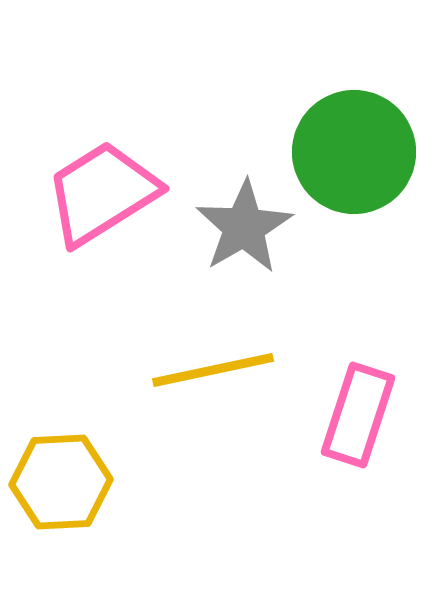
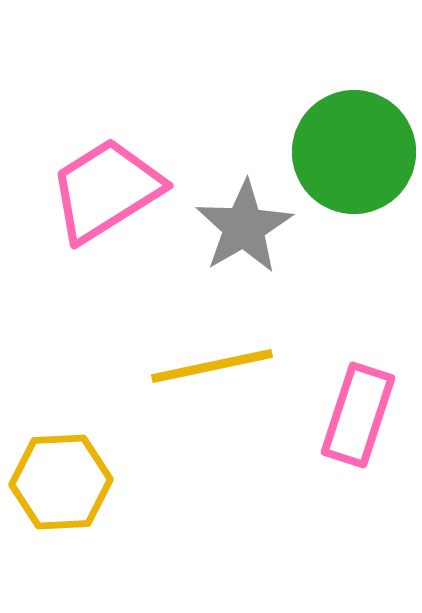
pink trapezoid: moved 4 px right, 3 px up
yellow line: moved 1 px left, 4 px up
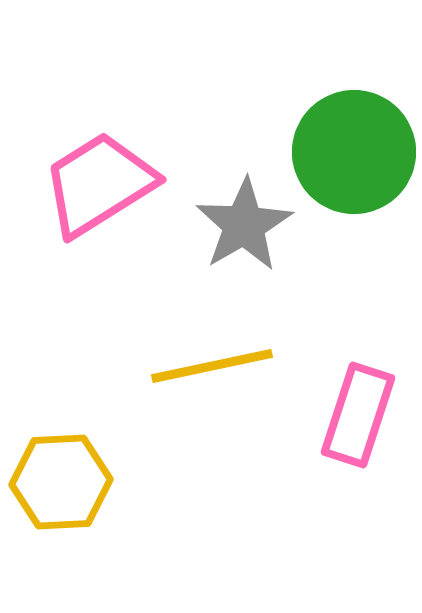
pink trapezoid: moved 7 px left, 6 px up
gray star: moved 2 px up
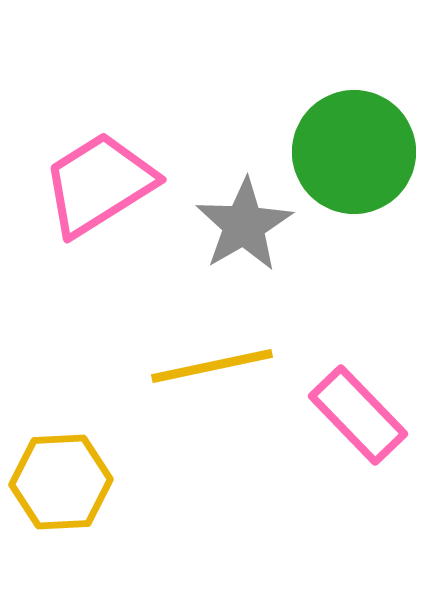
pink rectangle: rotated 62 degrees counterclockwise
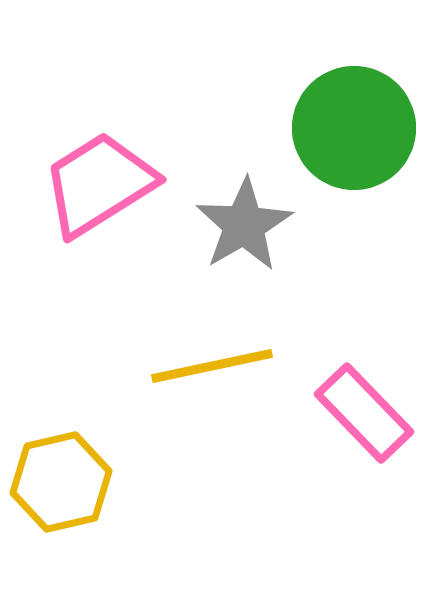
green circle: moved 24 px up
pink rectangle: moved 6 px right, 2 px up
yellow hexagon: rotated 10 degrees counterclockwise
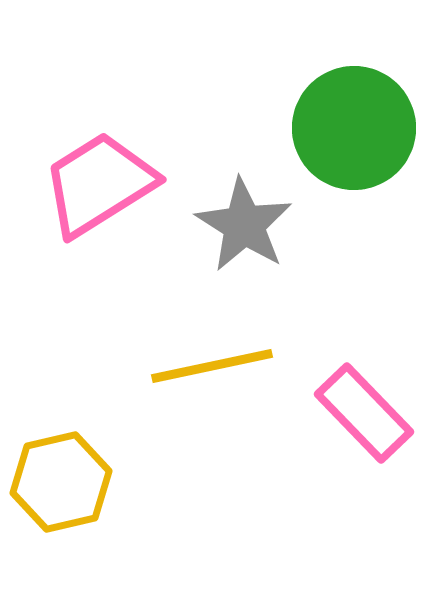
gray star: rotated 10 degrees counterclockwise
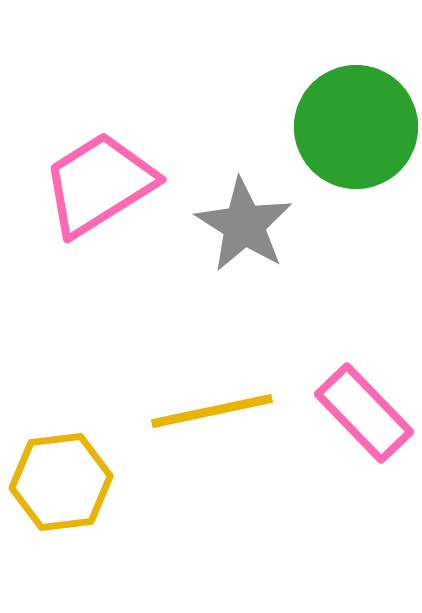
green circle: moved 2 px right, 1 px up
yellow line: moved 45 px down
yellow hexagon: rotated 6 degrees clockwise
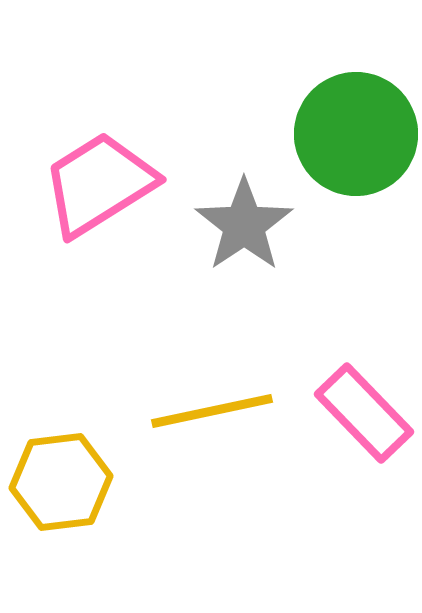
green circle: moved 7 px down
gray star: rotated 6 degrees clockwise
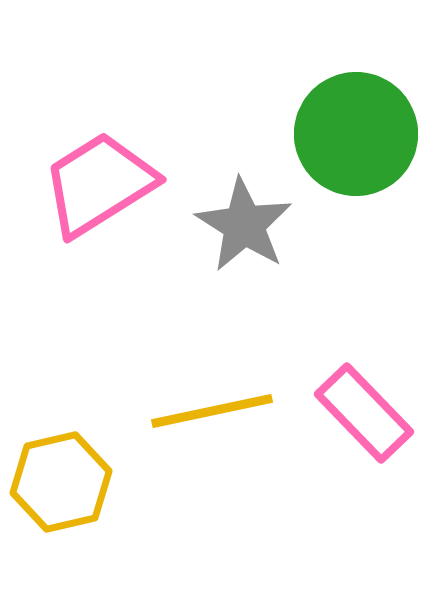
gray star: rotated 6 degrees counterclockwise
yellow hexagon: rotated 6 degrees counterclockwise
